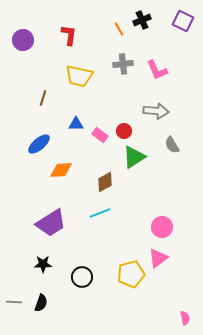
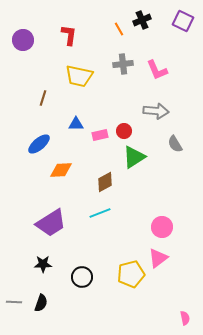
pink rectangle: rotated 49 degrees counterclockwise
gray semicircle: moved 3 px right, 1 px up
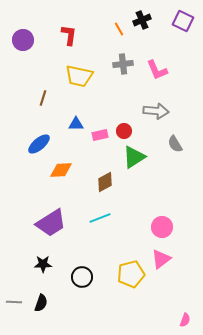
cyan line: moved 5 px down
pink triangle: moved 3 px right, 1 px down
pink semicircle: moved 2 px down; rotated 32 degrees clockwise
